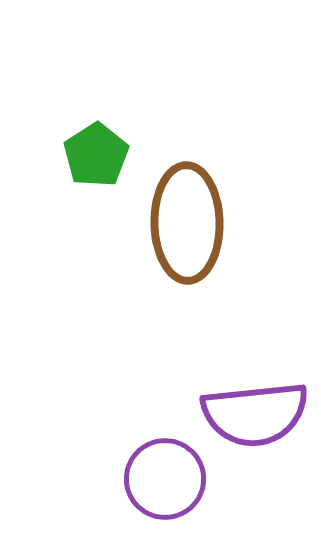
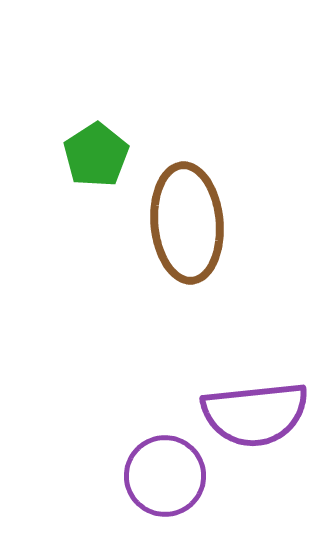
brown ellipse: rotated 4 degrees counterclockwise
purple circle: moved 3 px up
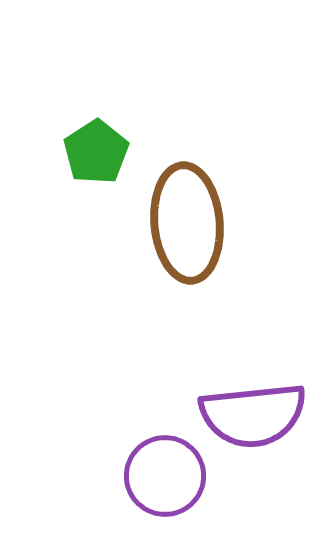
green pentagon: moved 3 px up
purple semicircle: moved 2 px left, 1 px down
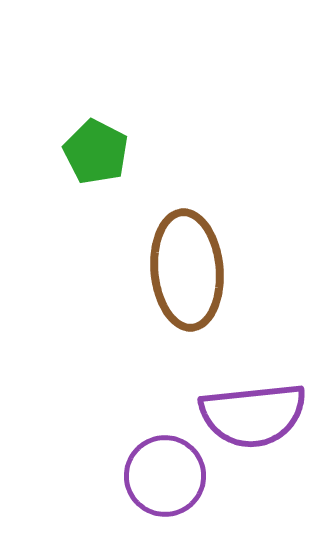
green pentagon: rotated 12 degrees counterclockwise
brown ellipse: moved 47 px down
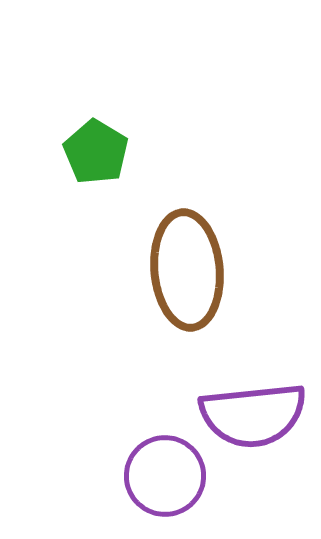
green pentagon: rotated 4 degrees clockwise
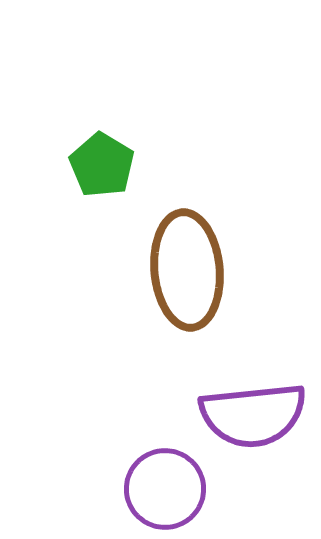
green pentagon: moved 6 px right, 13 px down
purple circle: moved 13 px down
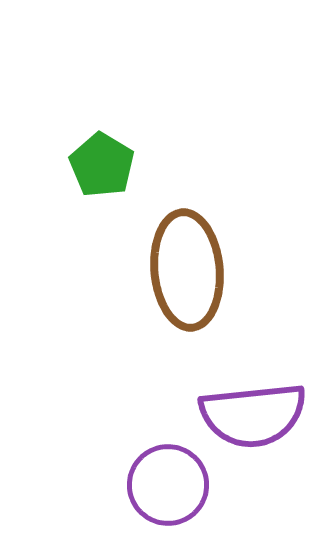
purple circle: moved 3 px right, 4 px up
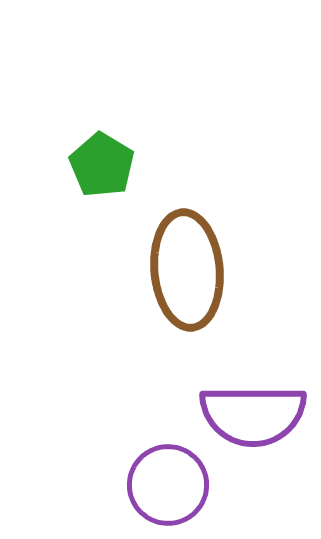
purple semicircle: rotated 6 degrees clockwise
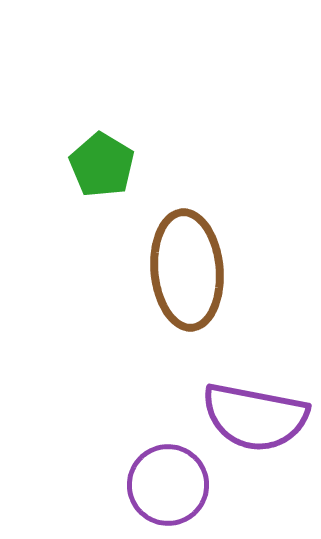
purple semicircle: moved 2 px right, 2 px down; rotated 11 degrees clockwise
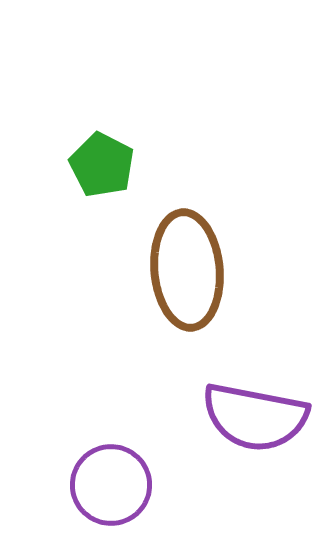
green pentagon: rotated 4 degrees counterclockwise
purple circle: moved 57 px left
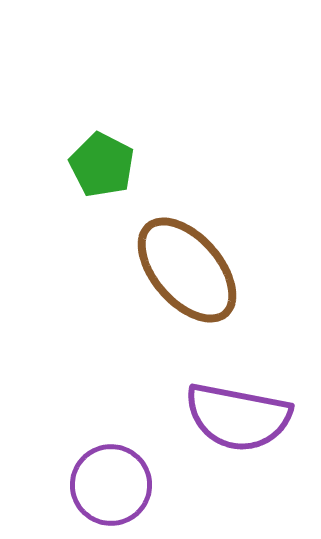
brown ellipse: rotated 36 degrees counterclockwise
purple semicircle: moved 17 px left
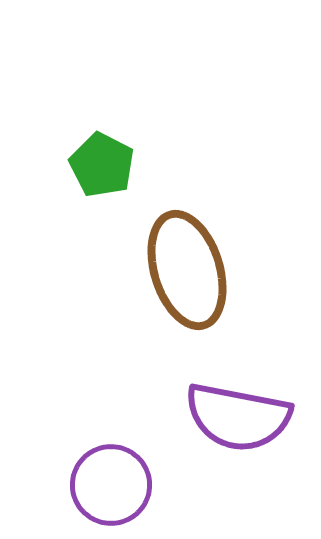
brown ellipse: rotated 24 degrees clockwise
